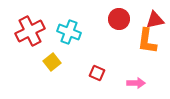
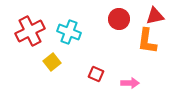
red triangle: moved 4 px up
red square: moved 1 px left, 1 px down
pink arrow: moved 6 px left
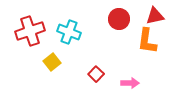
red cross: rotated 8 degrees clockwise
red square: rotated 21 degrees clockwise
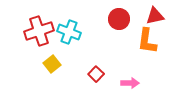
red cross: moved 9 px right
yellow square: moved 2 px down
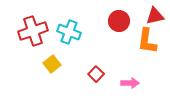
red circle: moved 2 px down
red cross: moved 6 px left
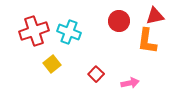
red cross: moved 1 px right
pink arrow: rotated 12 degrees counterclockwise
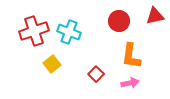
orange L-shape: moved 16 px left, 15 px down
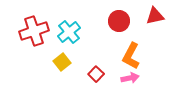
cyan cross: rotated 30 degrees clockwise
orange L-shape: rotated 20 degrees clockwise
yellow square: moved 10 px right, 2 px up
pink arrow: moved 5 px up
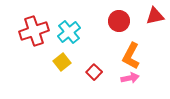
red square: moved 2 px left, 2 px up
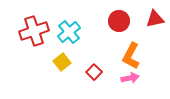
red triangle: moved 3 px down
